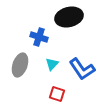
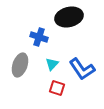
red square: moved 6 px up
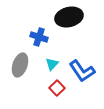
blue L-shape: moved 2 px down
red square: rotated 28 degrees clockwise
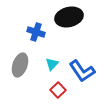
blue cross: moved 3 px left, 5 px up
red square: moved 1 px right, 2 px down
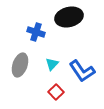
red square: moved 2 px left, 2 px down
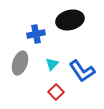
black ellipse: moved 1 px right, 3 px down
blue cross: moved 2 px down; rotated 30 degrees counterclockwise
gray ellipse: moved 2 px up
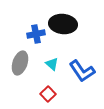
black ellipse: moved 7 px left, 4 px down; rotated 20 degrees clockwise
cyan triangle: rotated 32 degrees counterclockwise
red square: moved 8 px left, 2 px down
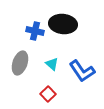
blue cross: moved 1 px left, 3 px up; rotated 24 degrees clockwise
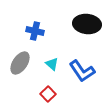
black ellipse: moved 24 px right
gray ellipse: rotated 15 degrees clockwise
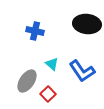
gray ellipse: moved 7 px right, 18 px down
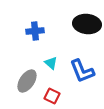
blue cross: rotated 18 degrees counterclockwise
cyan triangle: moved 1 px left, 1 px up
blue L-shape: rotated 12 degrees clockwise
red square: moved 4 px right, 2 px down; rotated 21 degrees counterclockwise
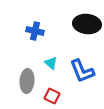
blue cross: rotated 18 degrees clockwise
gray ellipse: rotated 30 degrees counterclockwise
